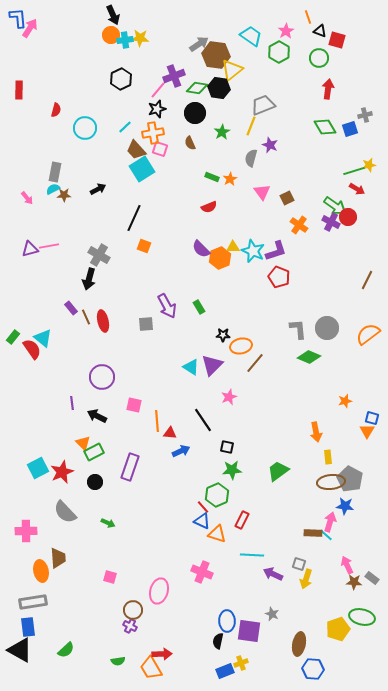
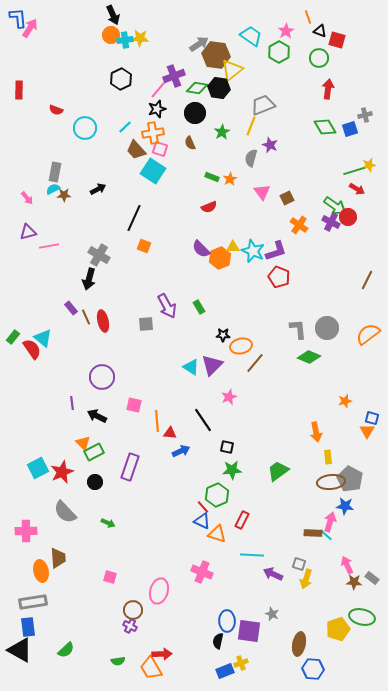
red semicircle at (56, 110): rotated 96 degrees clockwise
cyan square at (142, 169): moved 11 px right, 2 px down; rotated 25 degrees counterclockwise
purple triangle at (30, 249): moved 2 px left, 17 px up
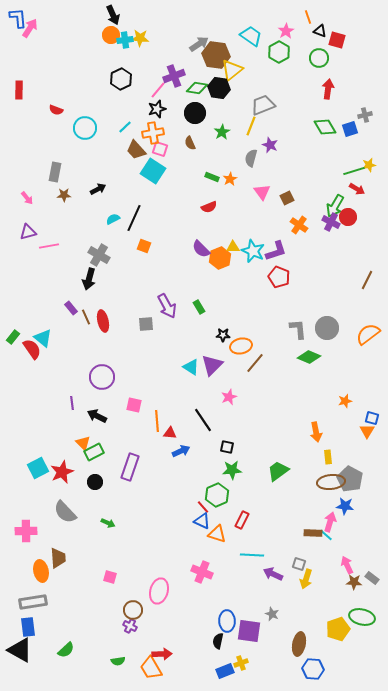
cyan semicircle at (53, 189): moved 60 px right, 30 px down
green arrow at (335, 206): rotated 85 degrees clockwise
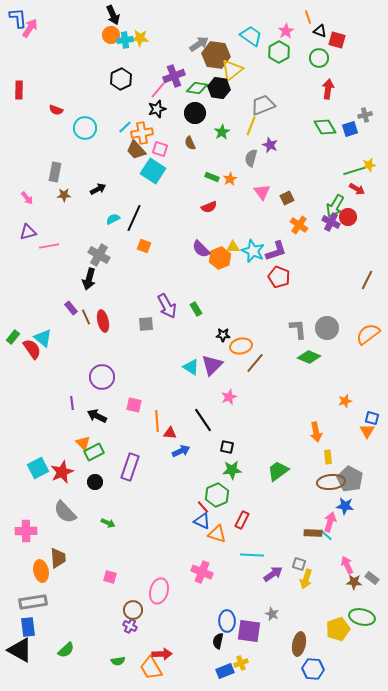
orange cross at (153, 133): moved 11 px left
green rectangle at (199, 307): moved 3 px left, 2 px down
purple arrow at (273, 574): rotated 120 degrees clockwise
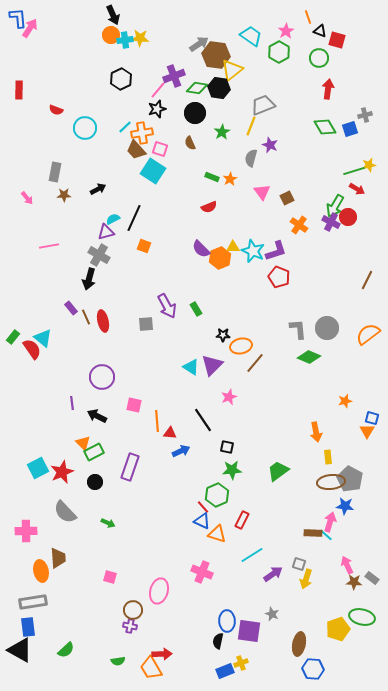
purple triangle at (28, 232): moved 78 px right
cyan line at (252, 555): rotated 35 degrees counterclockwise
purple cross at (130, 626): rotated 16 degrees counterclockwise
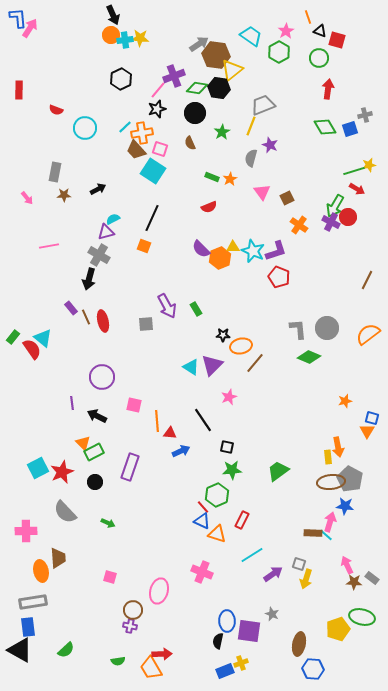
black line at (134, 218): moved 18 px right
orange arrow at (316, 432): moved 22 px right, 15 px down
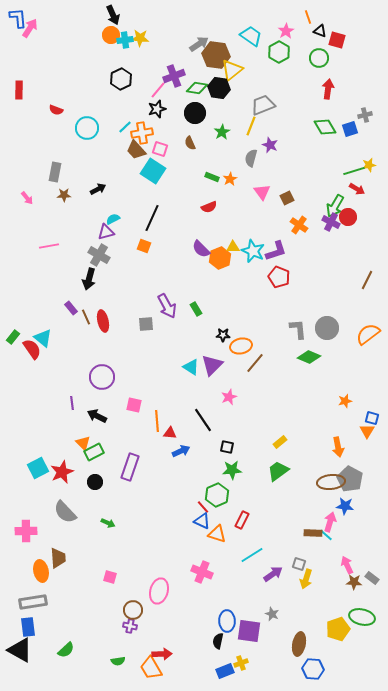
cyan circle at (85, 128): moved 2 px right
yellow rectangle at (328, 457): moved 48 px left, 15 px up; rotated 56 degrees clockwise
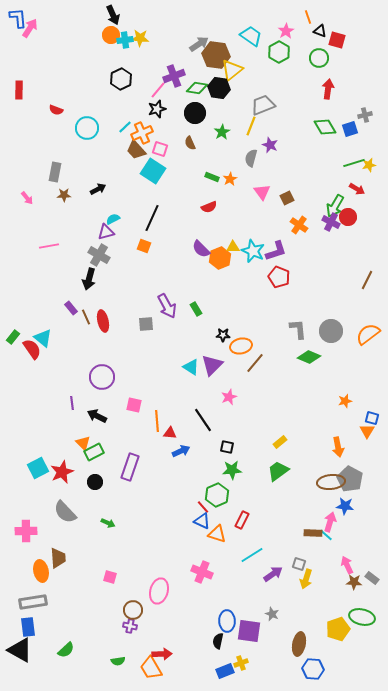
orange cross at (142, 133): rotated 15 degrees counterclockwise
green line at (354, 171): moved 8 px up
gray circle at (327, 328): moved 4 px right, 3 px down
